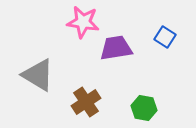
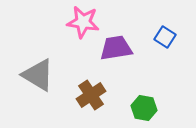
brown cross: moved 5 px right, 7 px up
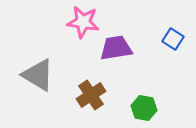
blue square: moved 8 px right, 2 px down
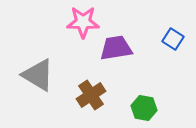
pink star: rotated 8 degrees counterclockwise
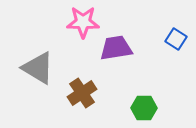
blue square: moved 3 px right
gray triangle: moved 7 px up
brown cross: moved 9 px left, 2 px up
green hexagon: rotated 10 degrees counterclockwise
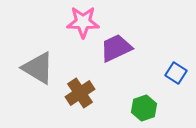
blue square: moved 34 px down
purple trapezoid: rotated 16 degrees counterclockwise
brown cross: moved 2 px left
green hexagon: rotated 20 degrees counterclockwise
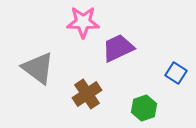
purple trapezoid: moved 2 px right
gray triangle: rotated 6 degrees clockwise
brown cross: moved 7 px right, 1 px down
